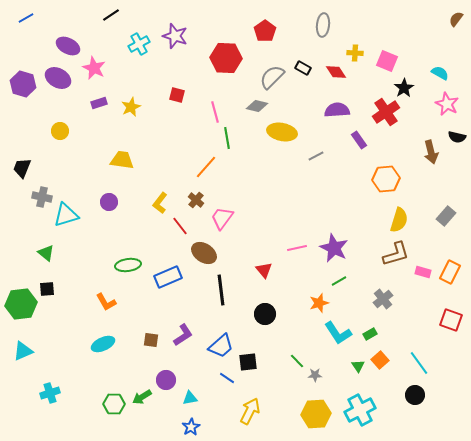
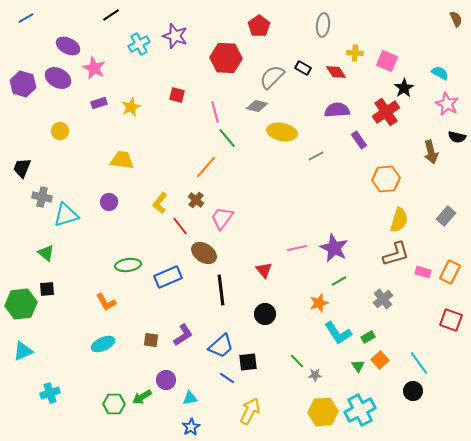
brown semicircle at (456, 19): rotated 119 degrees clockwise
red pentagon at (265, 31): moved 6 px left, 5 px up
green line at (227, 138): rotated 30 degrees counterclockwise
green rectangle at (370, 334): moved 2 px left, 3 px down
black circle at (415, 395): moved 2 px left, 4 px up
yellow hexagon at (316, 414): moved 7 px right, 2 px up
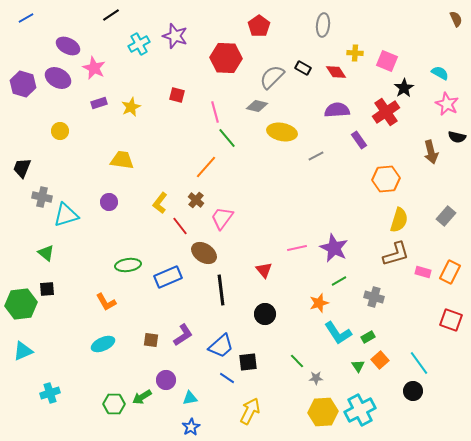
gray cross at (383, 299): moved 9 px left, 2 px up; rotated 36 degrees counterclockwise
gray star at (315, 375): moved 1 px right, 3 px down
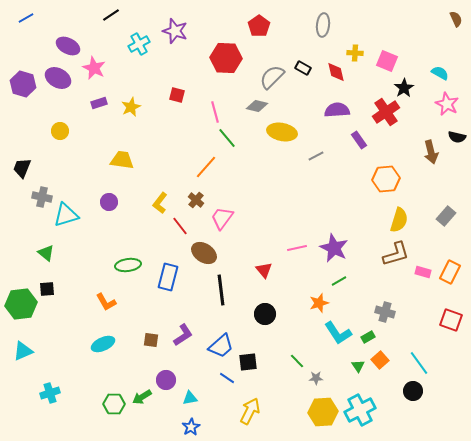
purple star at (175, 36): moved 5 px up
red diamond at (336, 72): rotated 20 degrees clockwise
blue rectangle at (168, 277): rotated 52 degrees counterclockwise
gray cross at (374, 297): moved 11 px right, 15 px down
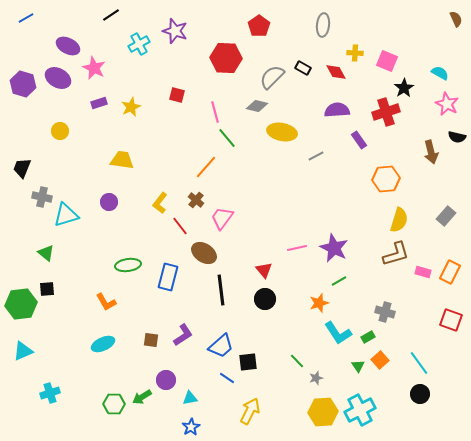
red diamond at (336, 72): rotated 15 degrees counterclockwise
red cross at (386, 112): rotated 16 degrees clockwise
black circle at (265, 314): moved 15 px up
gray star at (316, 378): rotated 16 degrees counterclockwise
black circle at (413, 391): moved 7 px right, 3 px down
